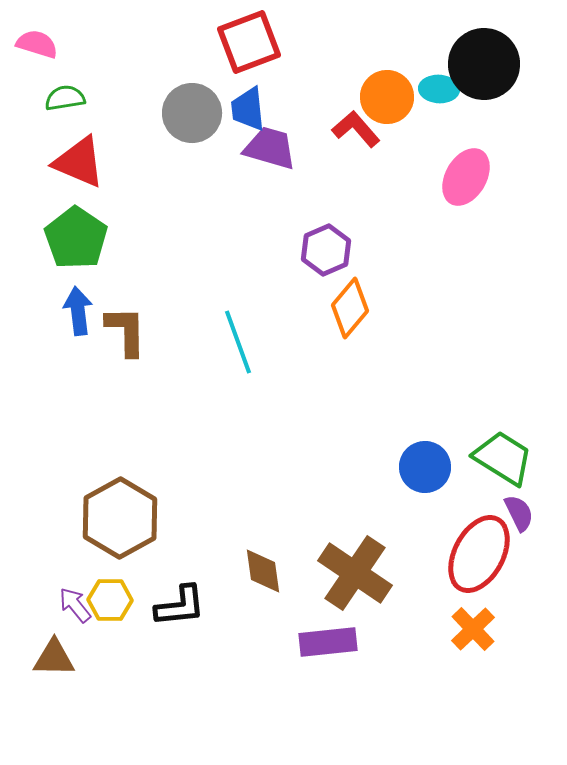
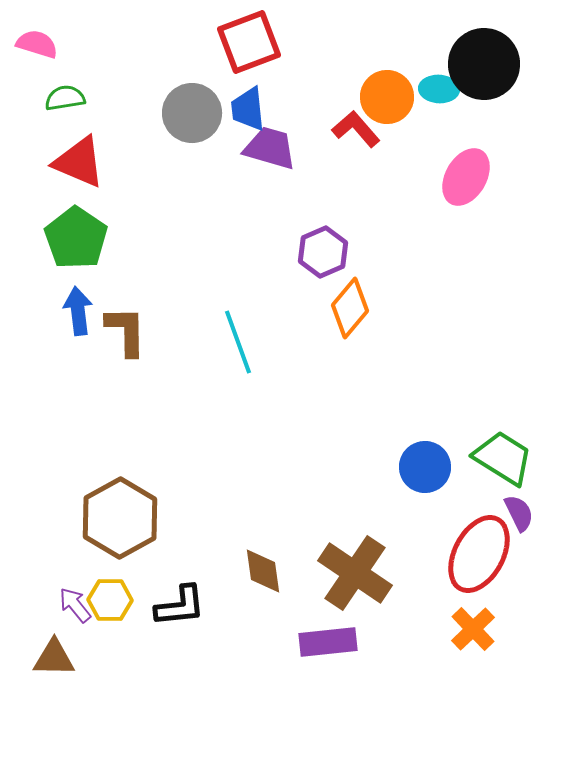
purple hexagon: moved 3 px left, 2 px down
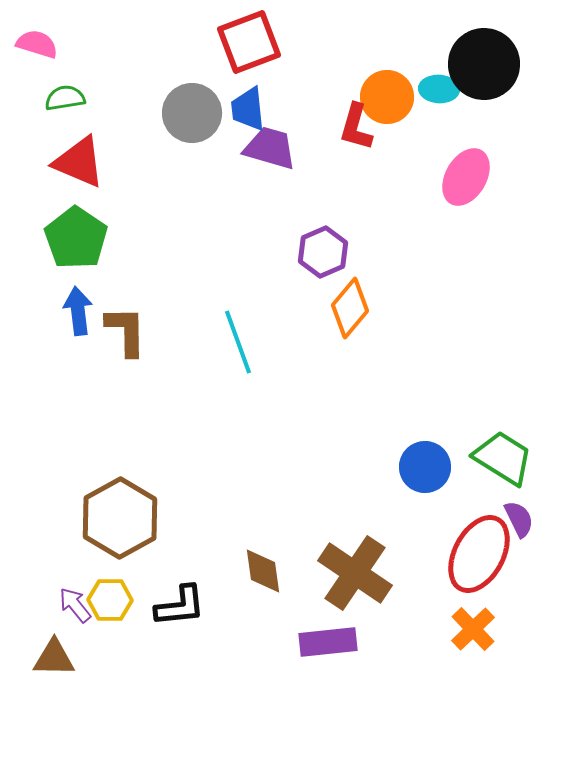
red L-shape: moved 2 px up; rotated 123 degrees counterclockwise
purple semicircle: moved 6 px down
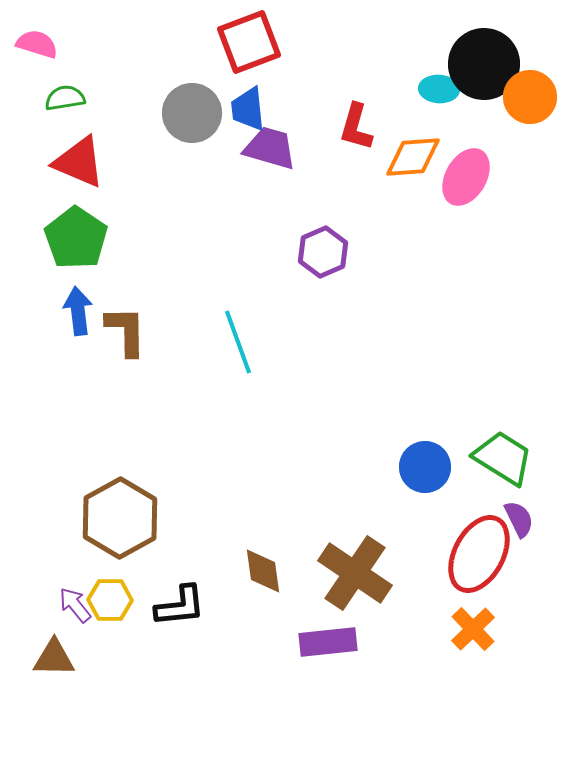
orange circle: moved 143 px right
orange diamond: moved 63 px right, 151 px up; rotated 46 degrees clockwise
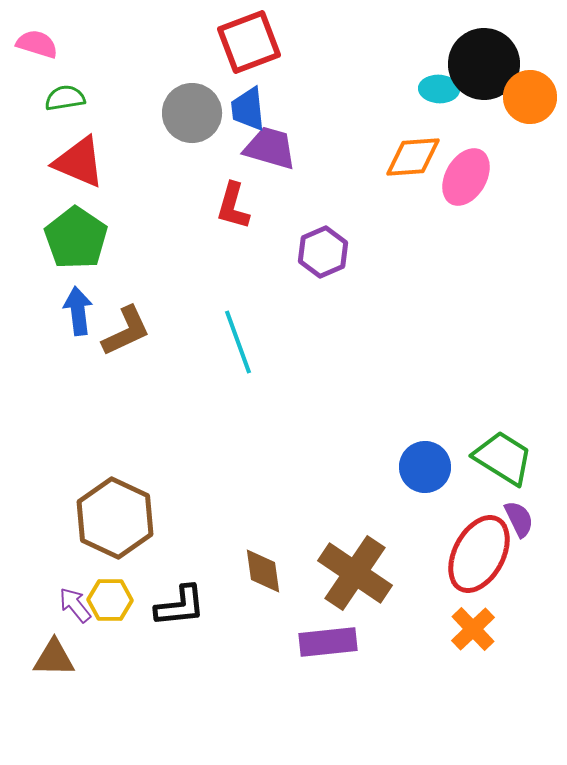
red L-shape: moved 123 px left, 79 px down
brown L-shape: rotated 66 degrees clockwise
brown hexagon: moved 5 px left; rotated 6 degrees counterclockwise
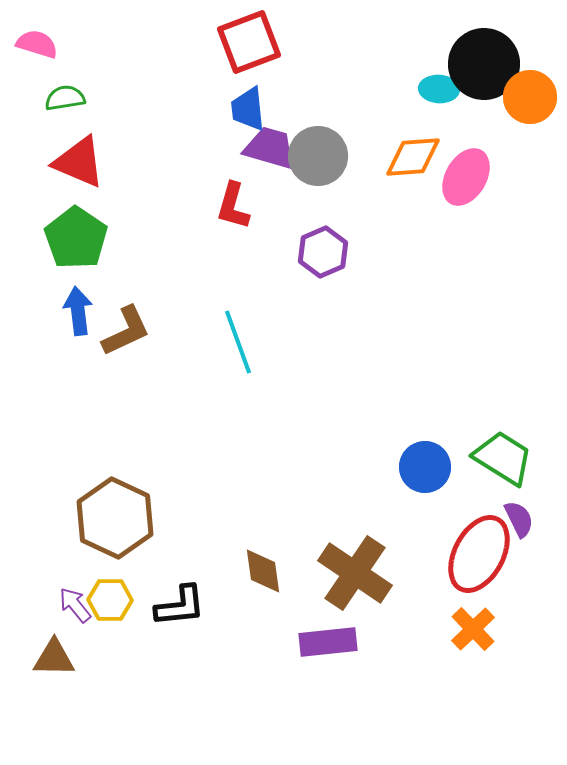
gray circle: moved 126 px right, 43 px down
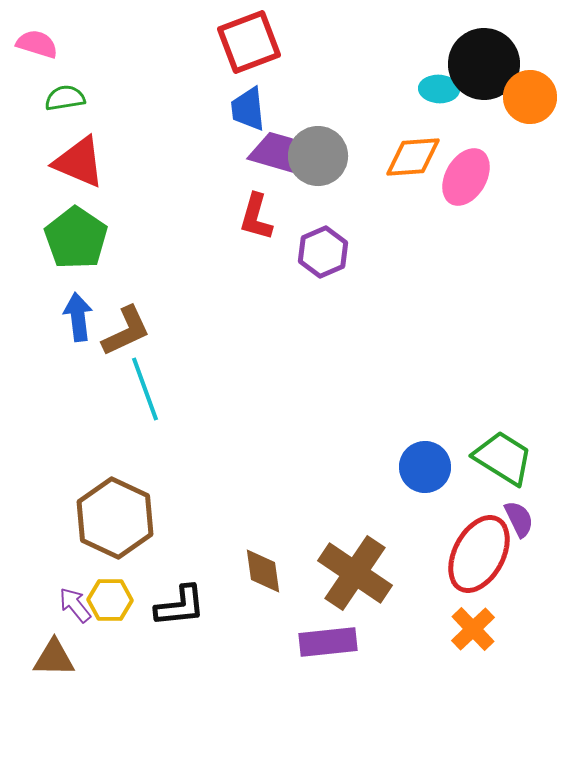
purple trapezoid: moved 6 px right, 5 px down
red L-shape: moved 23 px right, 11 px down
blue arrow: moved 6 px down
cyan line: moved 93 px left, 47 px down
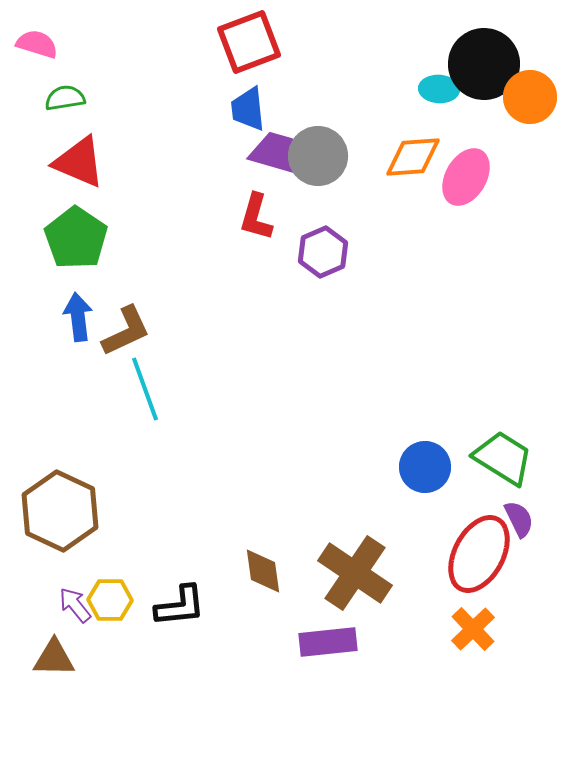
brown hexagon: moved 55 px left, 7 px up
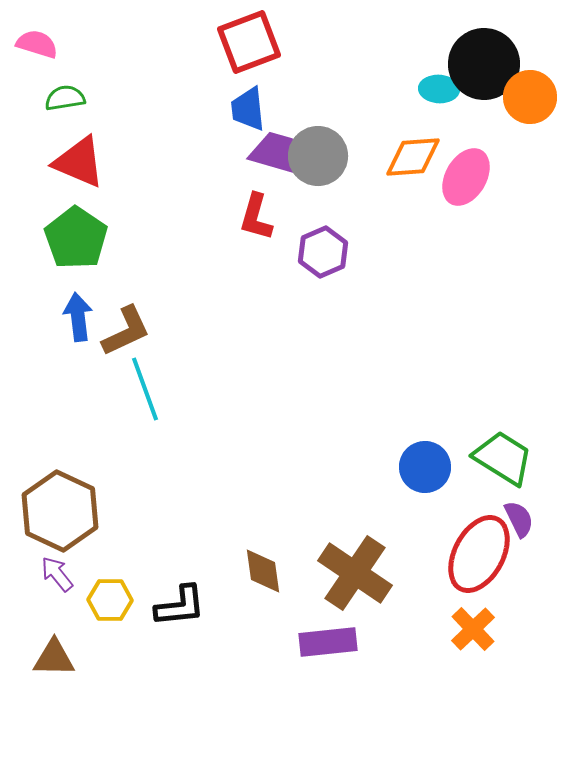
purple arrow: moved 18 px left, 31 px up
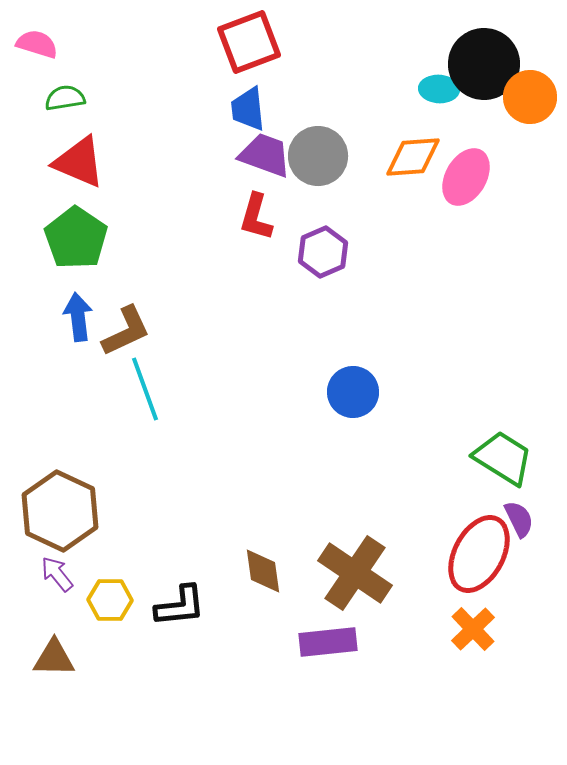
purple trapezoid: moved 11 px left, 2 px down; rotated 4 degrees clockwise
blue circle: moved 72 px left, 75 px up
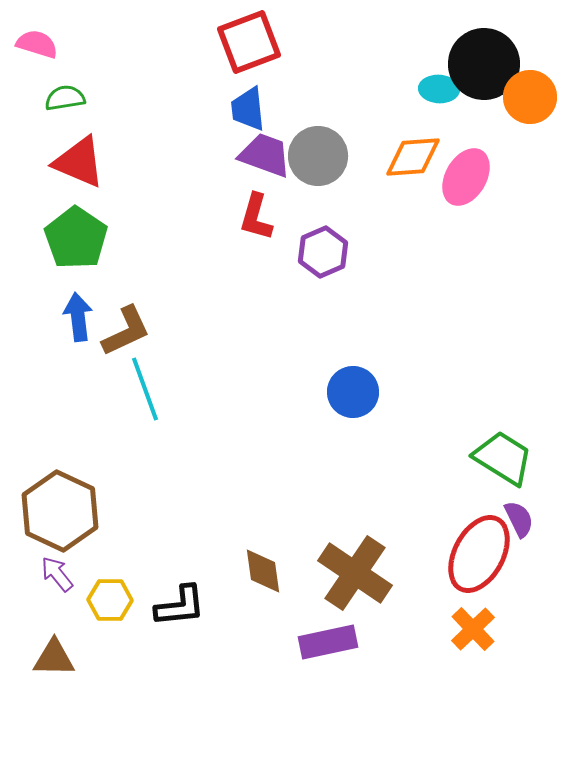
purple rectangle: rotated 6 degrees counterclockwise
